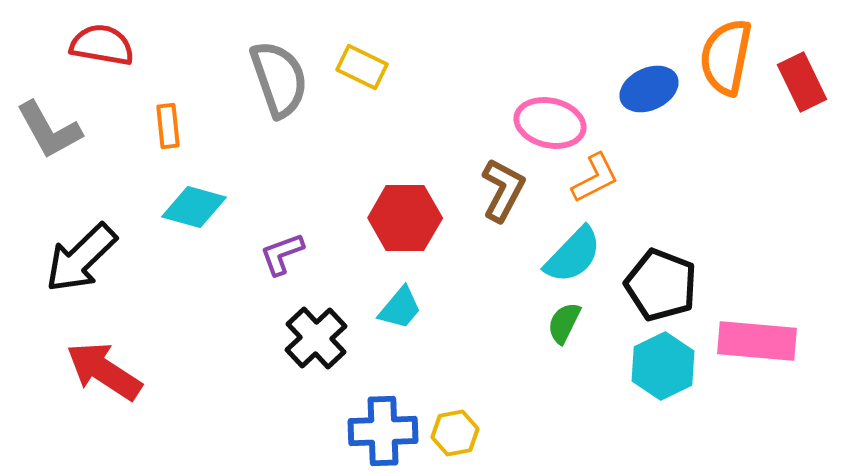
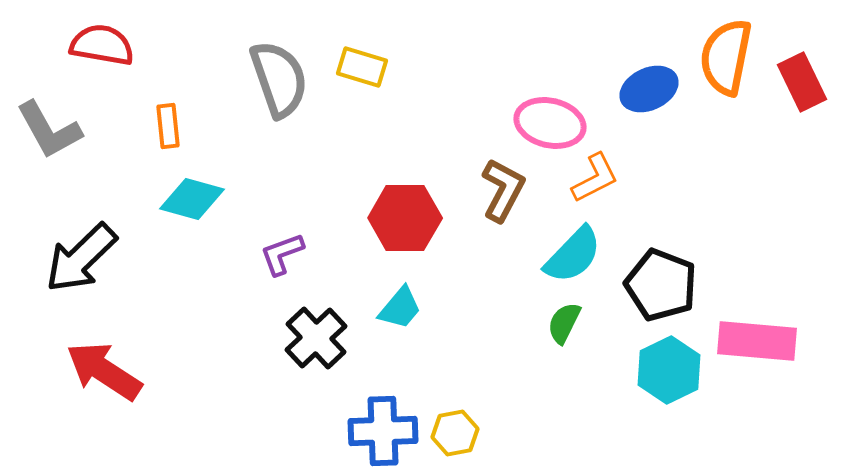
yellow rectangle: rotated 9 degrees counterclockwise
cyan diamond: moved 2 px left, 8 px up
cyan hexagon: moved 6 px right, 4 px down
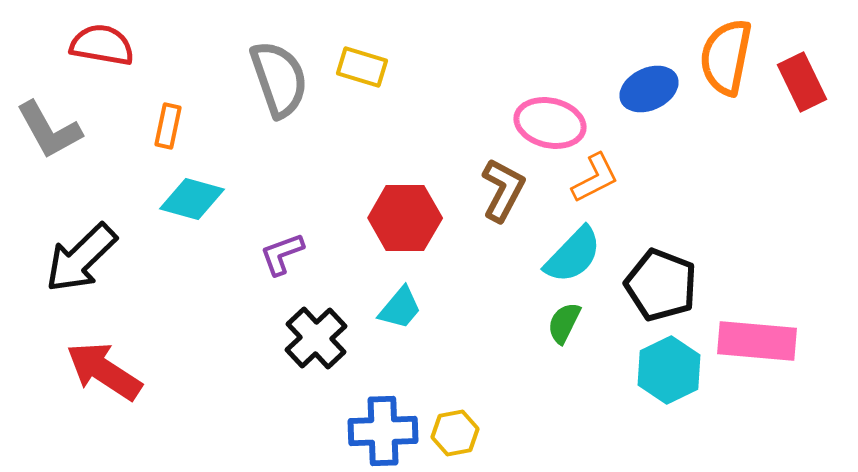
orange rectangle: rotated 18 degrees clockwise
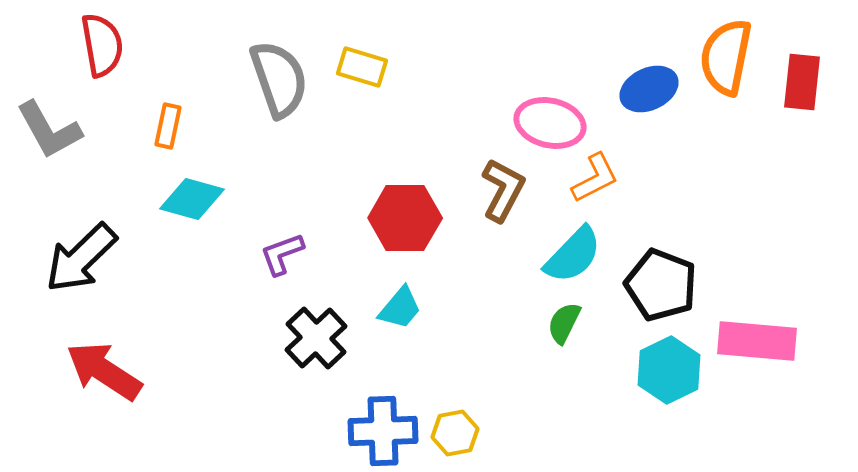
red semicircle: rotated 70 degrees clockwise
red rectangle: rotated 32 degrees clockwise
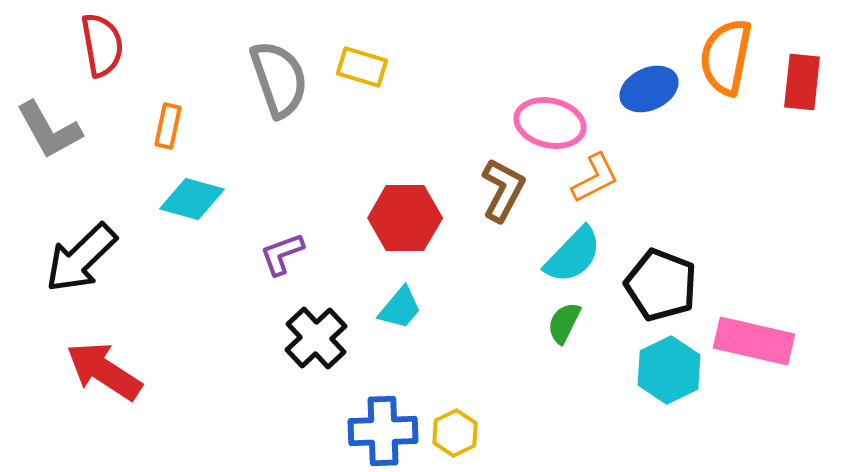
pink rectangle: moved 3 px left; rotated 8 degrees clockwise
yellow hexagon: rotated 15 degrees counterclockwise
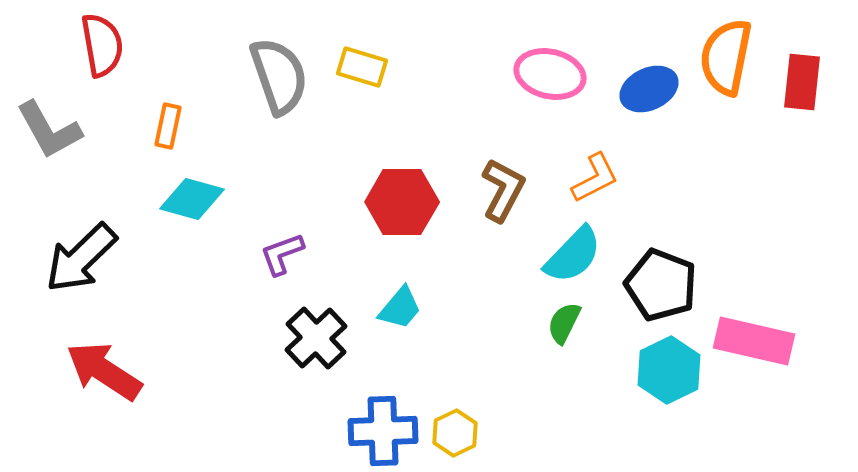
gray semicircle: moved 3 px up
pink ellipse: moved 49 px up
red hexagon: moved 3 px left, 16 px up
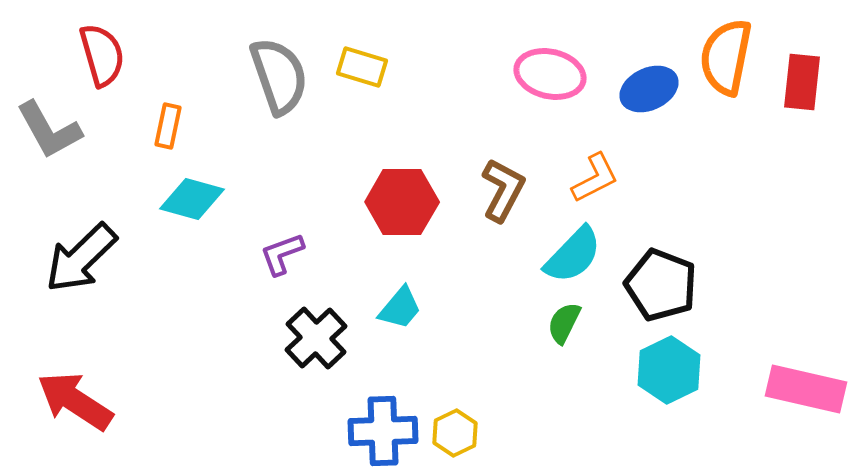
red semicircle: moved 10 px down; rotated 6 degrees counterclockwise
pink rectangle: moved 52 px right, 48 px down
red arrow: moved 29 px left, 30 px down
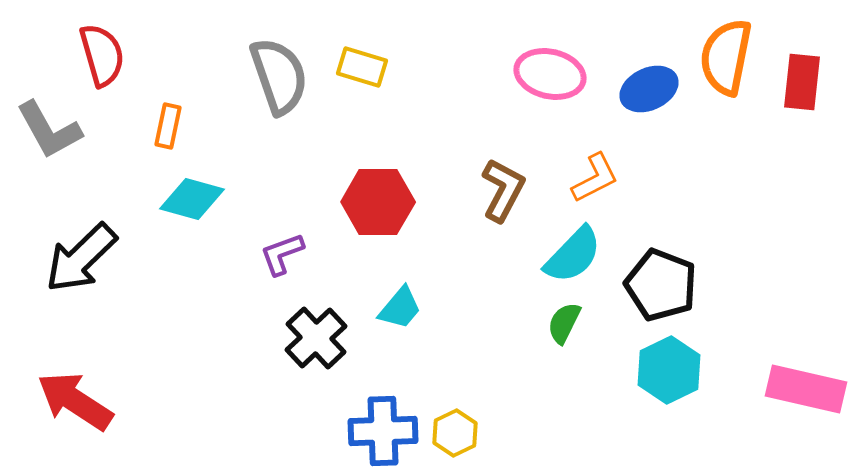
red hexagon: moved 24 px left
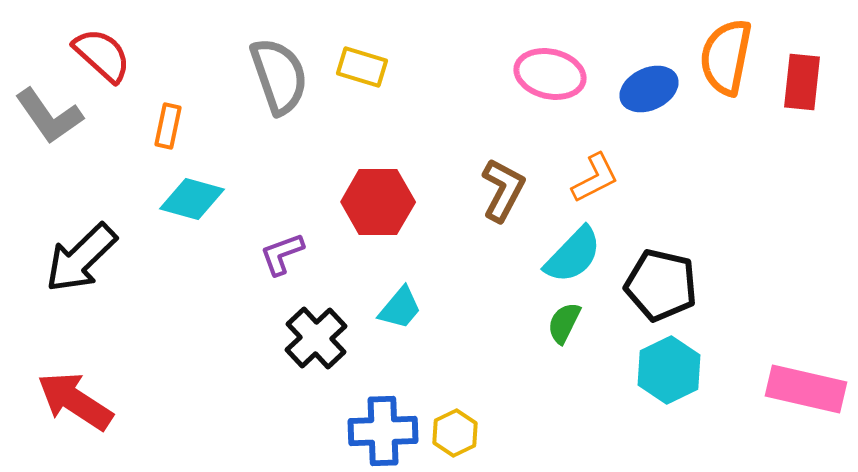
red semicircle: rotated 32 degrees counterclockwise
gray L-shape: moved 14 px up; rotated 6 degrees counterclockwise
black pentagon: rotated 8 degrees counterclockwise
